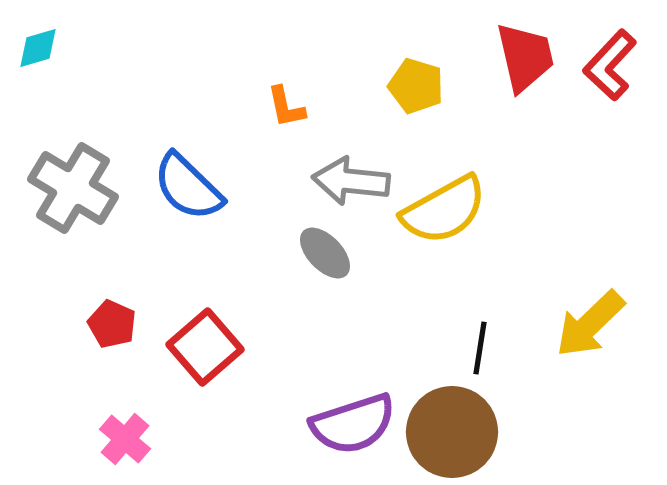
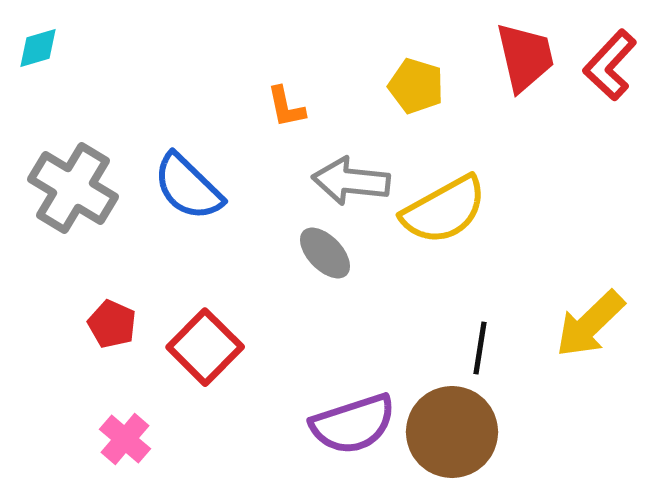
red square: rotated 4 degrees counterclockwise
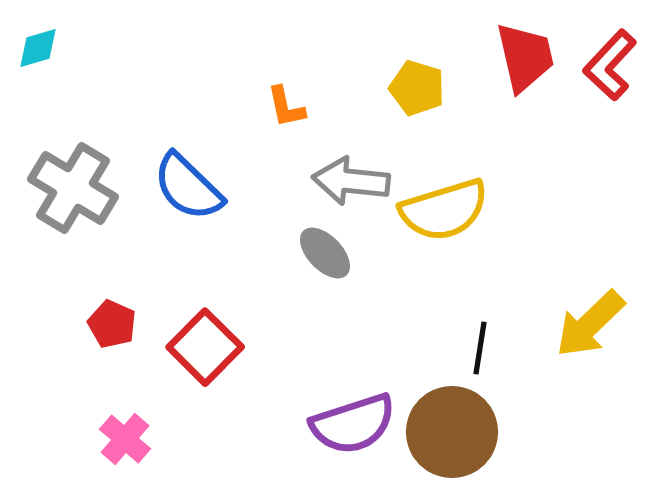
yellow pentagon: moved 1 px right, 2 px down
yellow semicircle: rotated 12 degrees clockwise
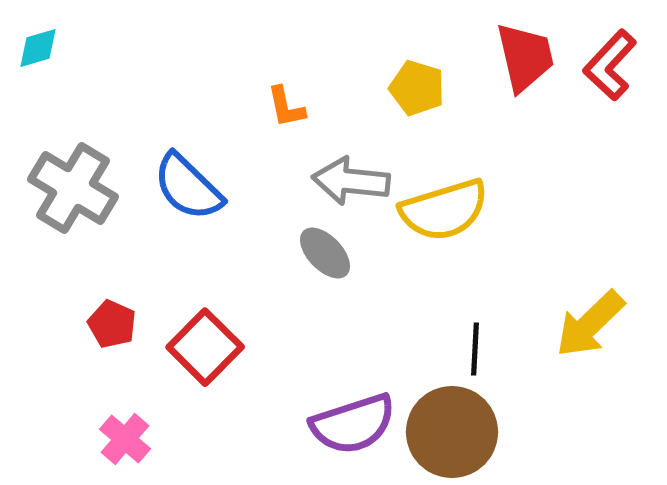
black line: moved 5 px left, 1 px down; rotated 6 degrees counterclockwise
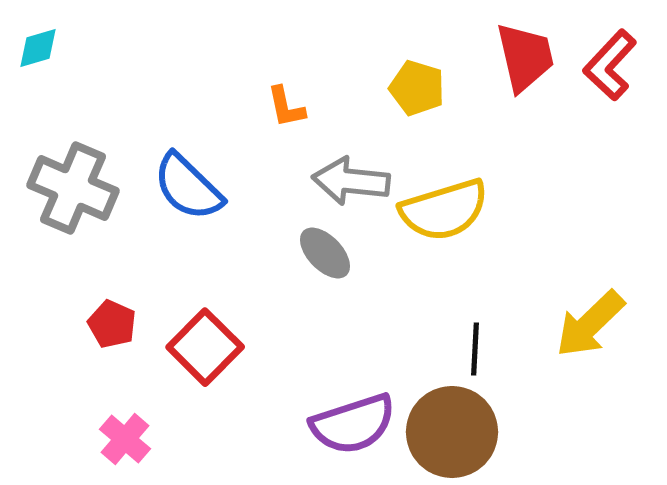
gray cross: rotated 8 degrees counterclockwise
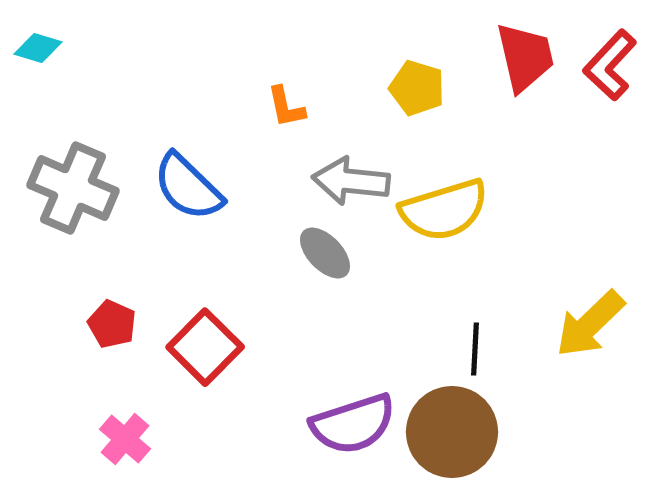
cyan diamond: rotated 33 degrees clockwise
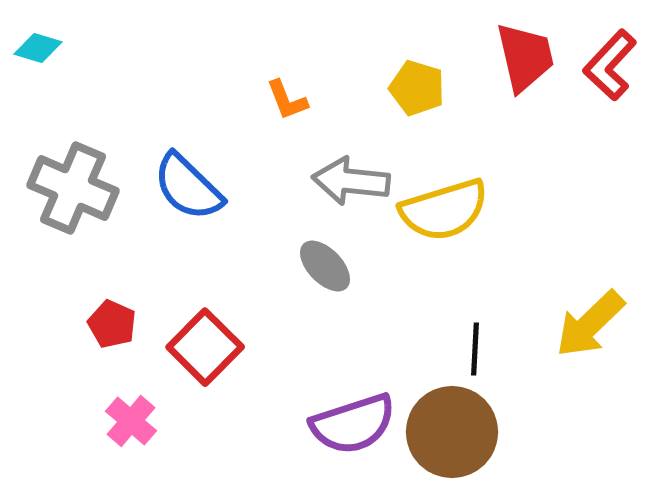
orange L-shape: moved 1 px right, 7 px up; rotated 9 degrees counterclockwise
gray ellipse: moved 13 px down
pink cross: moved 6 px right, 18 px up
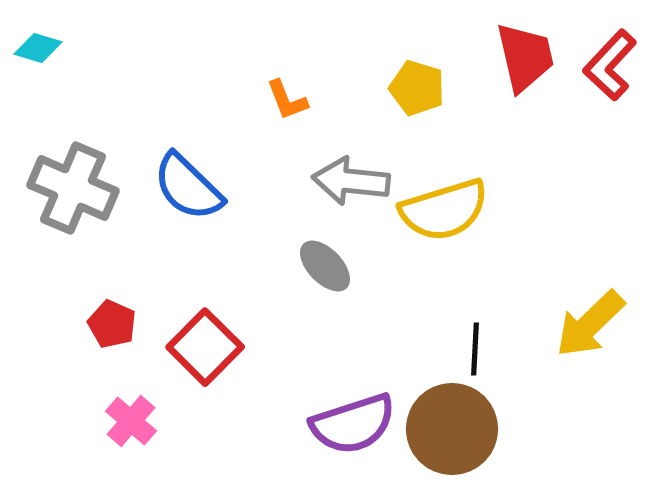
brown circle: moved 3 px up
